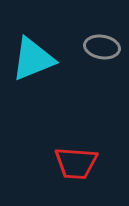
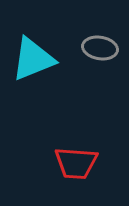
gray ellipse: moved 2 px left, 1 px down
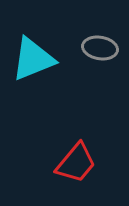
red trapezoid: rotated 54 degrees counterclockwise
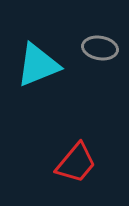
cyan triangle: moved 5 px right, 6 px down
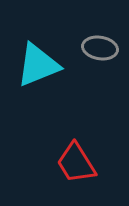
red trapezoid: rotated 108 degrees clockwise
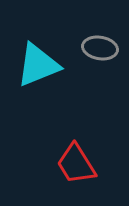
red trapezoid: moved 1 px down
